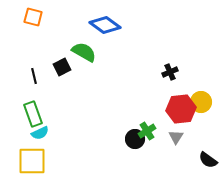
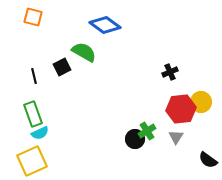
yellow square: rotated 24 degrees counterclockwise
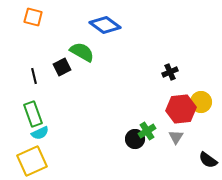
green semicircle: moved 2 px left
